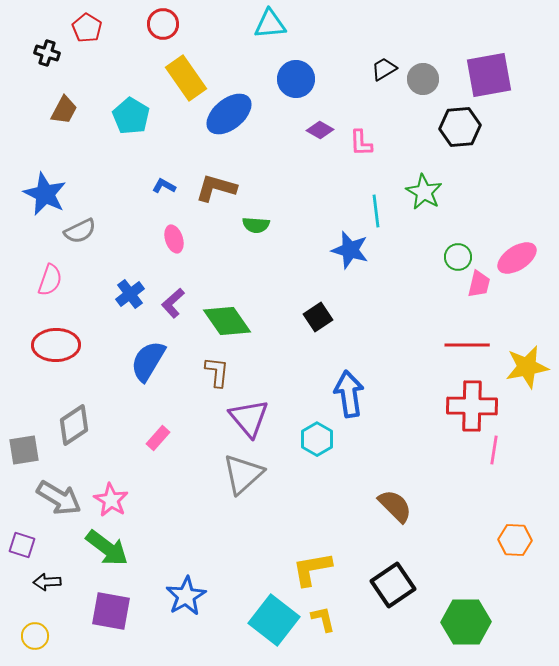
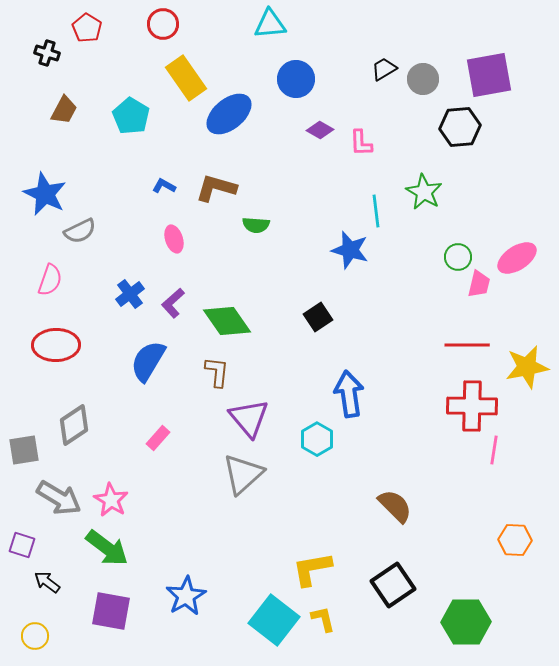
black arrow at (47, 582): rotated 40 degrees clockwise
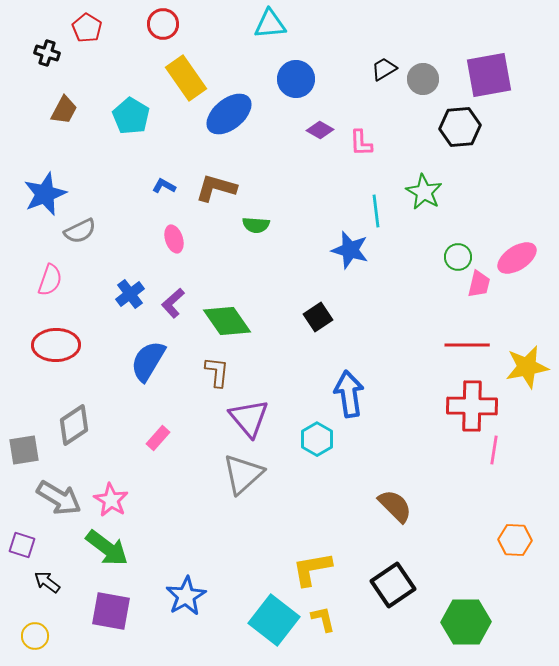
blue star at (45, 194): rotated 24 degrees clockwise
